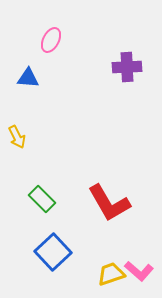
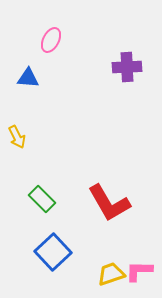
pink L-shape: rotated 140 degrees clockwise
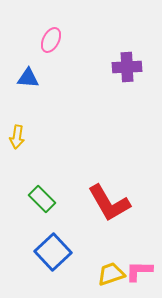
yellow arrow: rotated 35 degrees clockwise
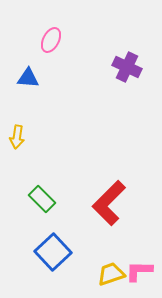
purple cross: rotated 28 degrees clockwise
red L-shape: rotated 75 degrees clockwise
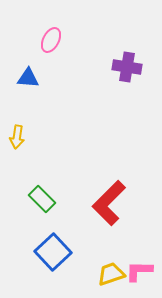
purple cross: rotated 16 degrees counterclockwise
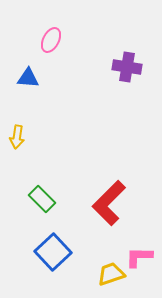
pink L-shape: moved 14 px up
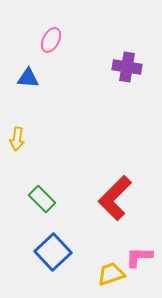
yellow arrow: moved 2 px down
red L-shape: moved 6 px right, 5 px up
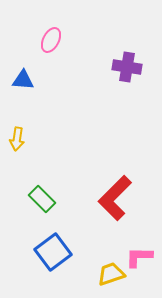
blue triangle: moved 5 px left, 2 px down
blue square: rotated 6 degrees clockwise
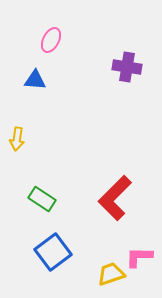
blue triangle: moved 12 px right
green rectangle: rotated 12 degrees counterclockwise
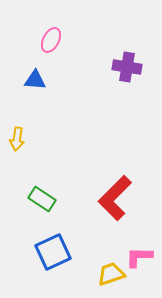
blue square: rotated 12 degrees clockwise
